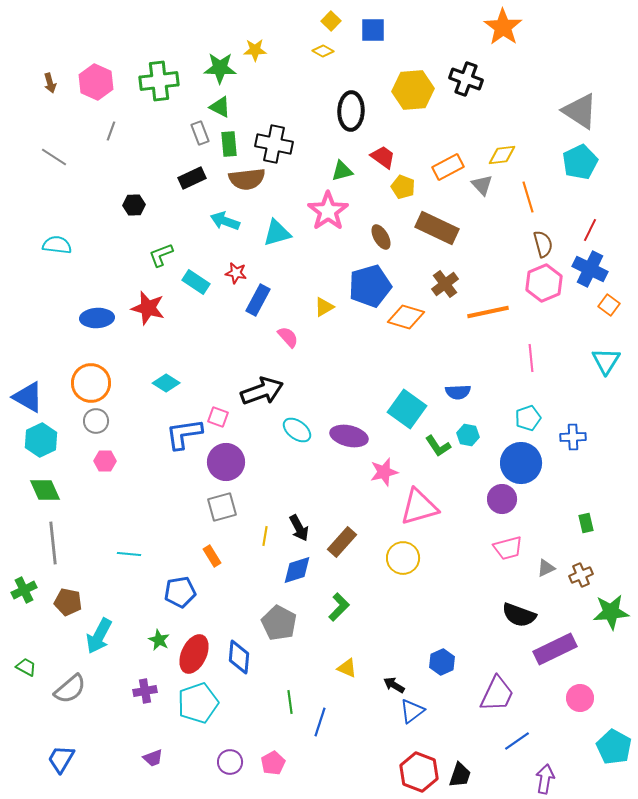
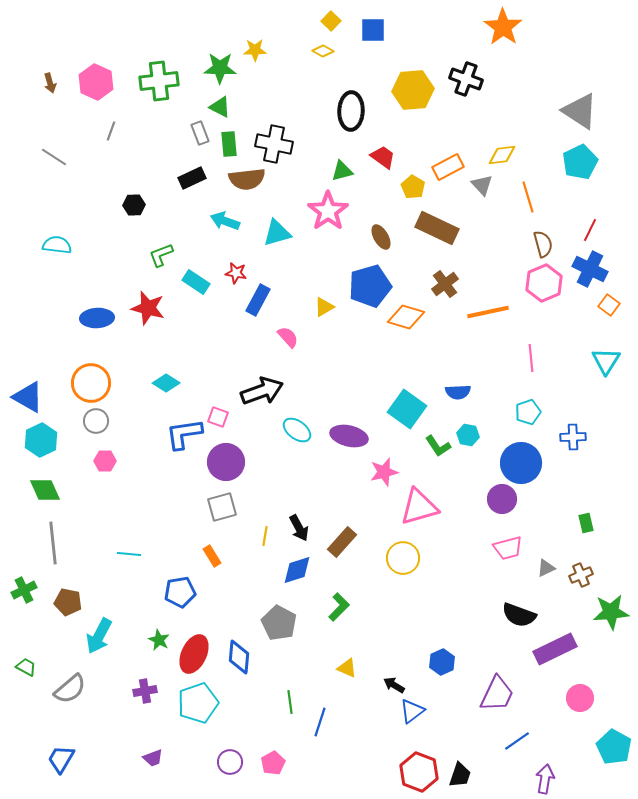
yellow pentagon at (403, 187): moved 10 px right; rotated 10 degrees clockwise
cyan pentagon at (528, 418): moved 6 px up
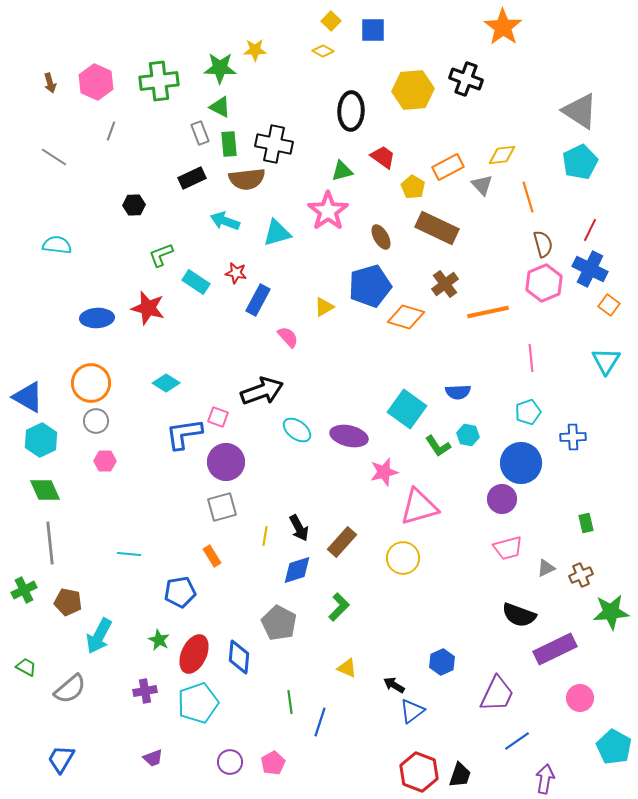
gray line at (53, 543): moved 3 px left
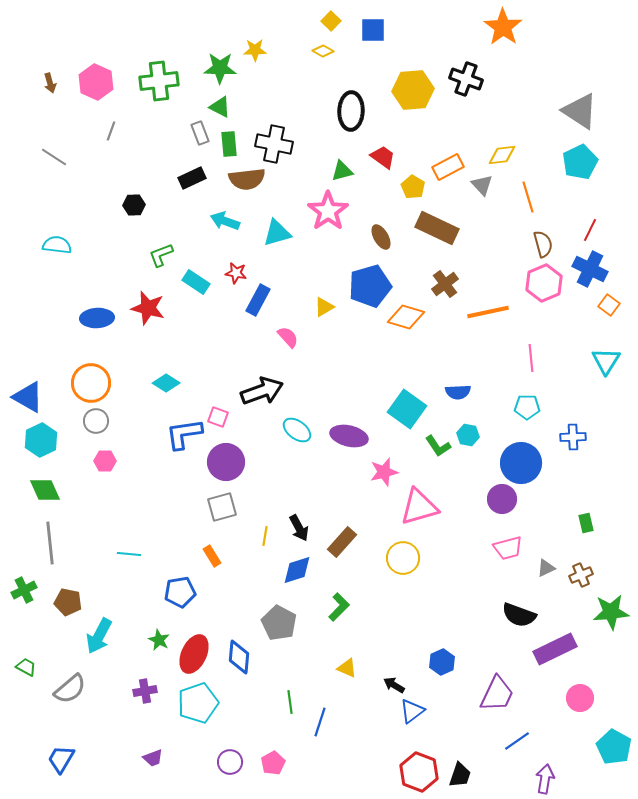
cyan pentagon at (528, 412): moved 1 px left, 5 px up; rotated 20 degrees clockwise
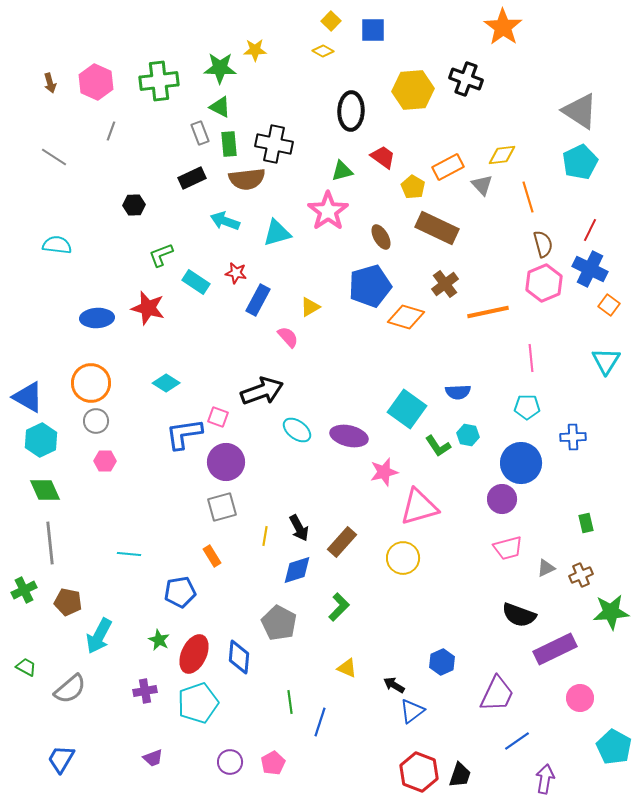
yellow triangle at (324, 307): moved 14 px left
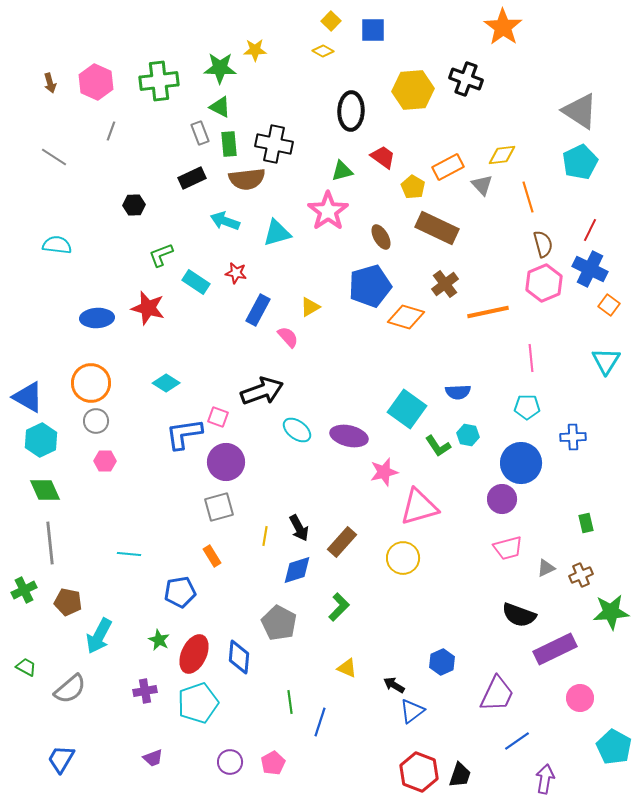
blue rectangle at (258, 300): moved 10 px down
gray square at (222, 507): moved 3 px left
